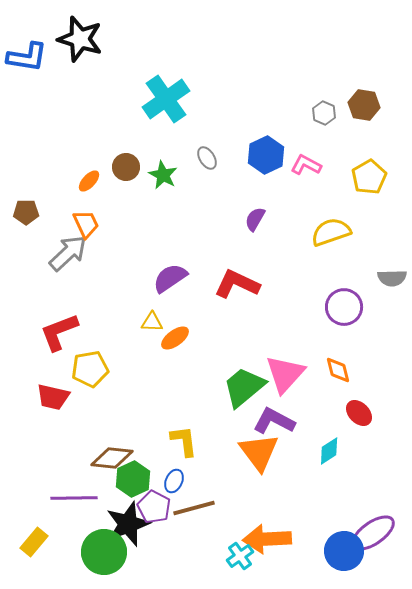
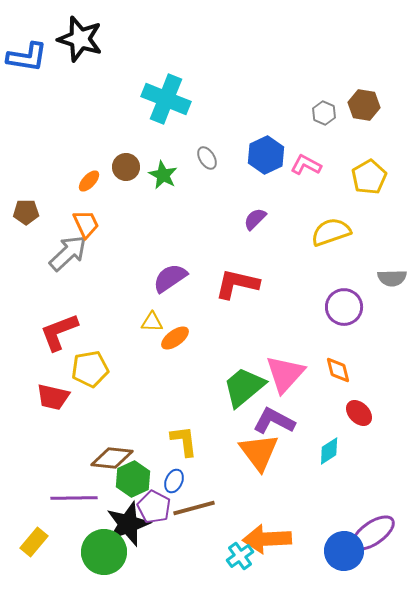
cyan cross at (166, 99): rotated 33 degrees counterclockwise
purple semicircle at (255, 219): rotated 15 degrees clockwise
red L-shape at (237, 284): rotated 12 degrees counterclockwise
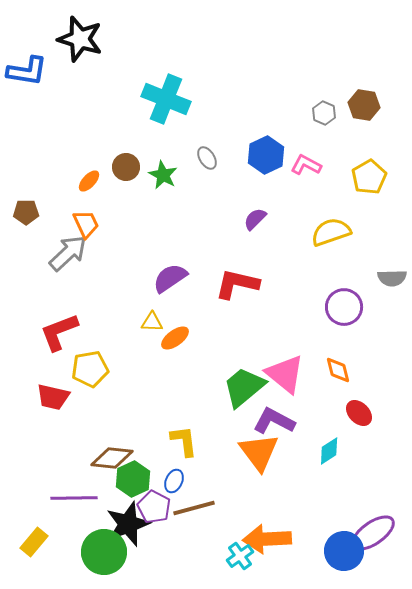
blue L-shape at (27, 57): moved 14 px down
pink triangle at (285, 374): rotated 33 degrees counterclockwise
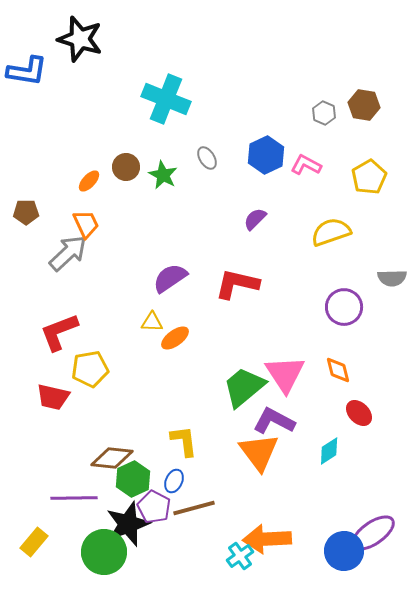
pink triangle at (285, 374): rotated 18 degrees clockwise
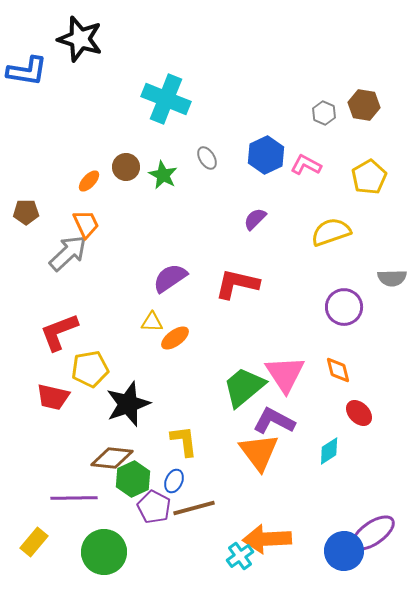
black star at (128, 524): moved 120 px up
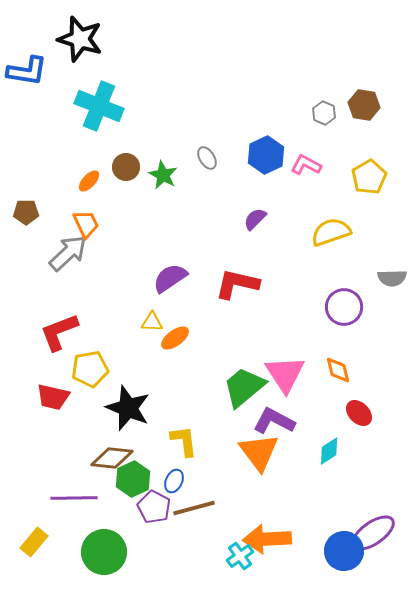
cyan cross at (166, 99): moved 67 px left, 7 px down
black star at (128, 404): moved 4 px down; rotated 30 degrees counterclockwise
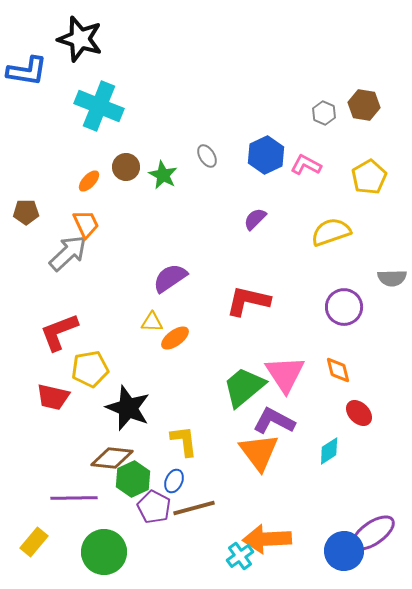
gray ellipse at (207, 158): moved 2 px up
red L-shape at (237, 284): moved 11 px right, 17 px down
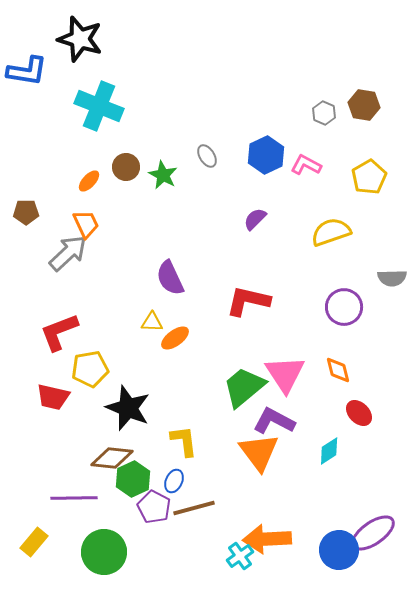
purple semicircle at (170, 278): rotated 81 degrees counterclockwise
blue circle at (344, 551): moved 5 px left, 1 px up
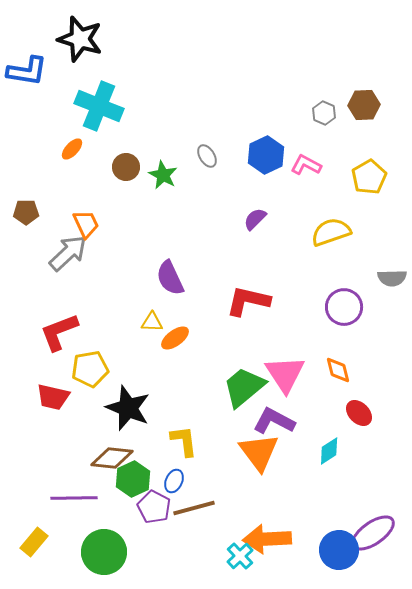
brown hexagon at (364, 105): rotated 12 degrees counterclockwise
orange ellipse at (89, 181): moved 17 px left, 32 px up
cyan cross at (240, 556): rotated 8 degrees counterclockwise
